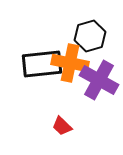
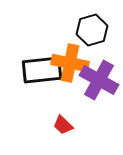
black hexagon: moved 2 px right, 6 px up
black rectangle: moved 6 px down
red trapezoid: moved 1 px right, 1 px up
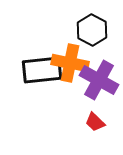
black hexagon: rotated 16 degrees counterclockwise
red trapezoid: moved 32 px right, 3 px up
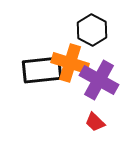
orange cross: rotated 6 degrees clockwise
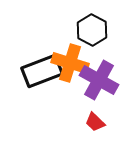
black rectangle: moved 1 px down; rotated 15 degrees counterclockwise
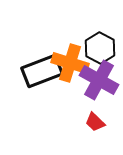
black hexagon: moved 8 px right, 18 px down
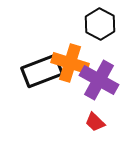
black hexagon: moved 24 px up
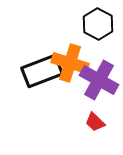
black hexagon: moved 2 px left
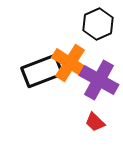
black hexagon: rotated 8 degrees clockwise
orange cross: rotated 15 degrees clockwise
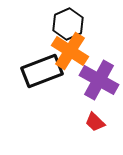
black hexagon: moved 30 px left
orange cross: moved 12 px up
